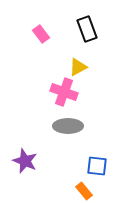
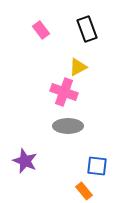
pink rectangle: moved 4 px up
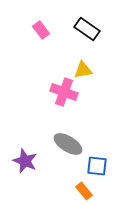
black rectangle: rotated 35 degrees counterclockwise
yellow triangle: moved 5 px right, 3 px down; rotated 18 degrees clockwise
gray ellipse: moved 18 px down; rotated 32 degrees clockwise
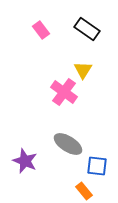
yellow triangle: rotated 48 degrees counterclockwise
pink cross: rotated 16 degrees clockwise
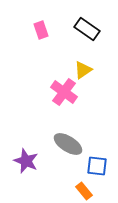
pink rectangle: rotated 18 degrees clockwise
yellow triangle: rotated 24 degrees clockwise
purple star: moved 1 px right
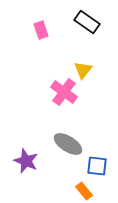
black rectangle: moved 7 px up
yellow triangle: rotated 18 degrees counterclockwise
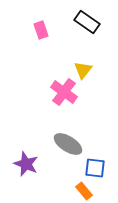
purple star: moved 3 px down
blue square: moved 2 px left, 2 px down
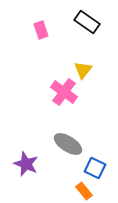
blue square: rotated 20 degrees clockwise
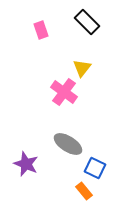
black rectangle: rotated 10 degrees clockwise
yellow triangle: moved 1 px left, 2 px up
